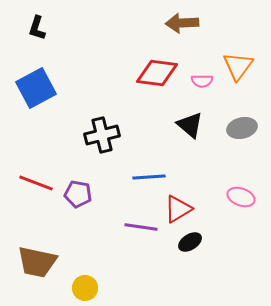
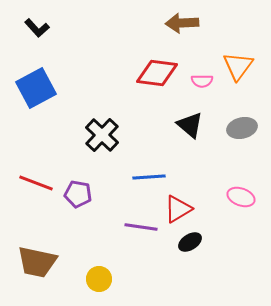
black L-shape: rotated 60 degrees counterclockwise
black cross: rotated 32 degrees counterclockwise
yellow circle: moved 14 px right, 9 px up
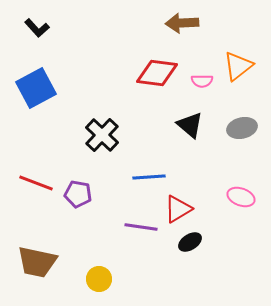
orange triangle: rotated 16 degrees clockwise
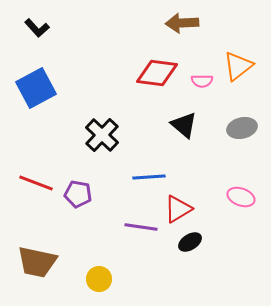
black triangle: moved 6 px left
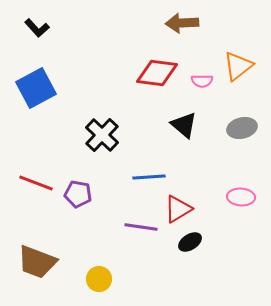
pink ellipse: rotated 16 degrees counterclockwise
brown trapezoid: rotated 9 degrees clockwise
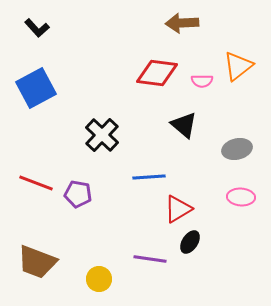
gray ellipse: moved 5 px left, 21 px down
purple line: moved 9 px right, 32 px down
black ellipse: rotated 25 degrees counterclockwise
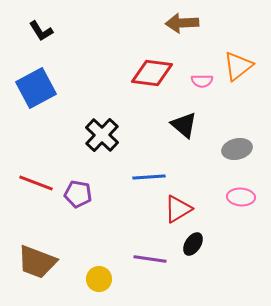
black L-shape: moved 4 px right, 3 px down; rotated 10 degrees clockwise
red diamond: moved 5 px left
black ellipse: moved 3 px right, 2 px down
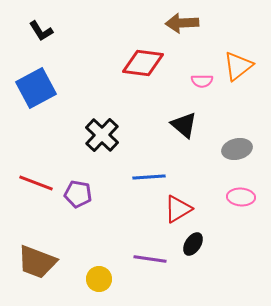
red diamond: moved 9 px left, 10 px up
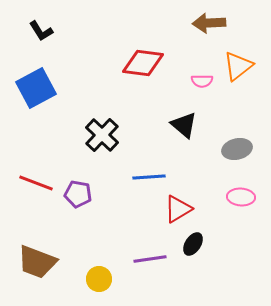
brown arrow: moved 27 px right
purple line: rotated 16 degrees counterclockwise
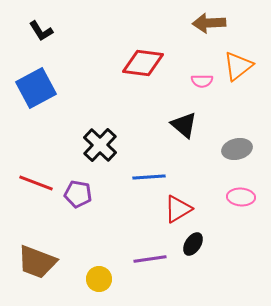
black cross: moved 2 px left, 10 px down
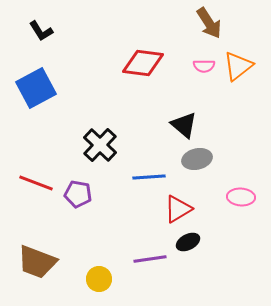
brown arrow: rotated 120 degrees counterclockwise
pink semicircle: moved 2 px right, 15 px up
gray ellipse: moved 40 px left, 10 px down
black ellipse: moved 5 px left, 2 px up; rotated 30 degrees clockwise
